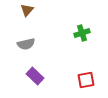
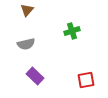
green cross: moved 10 px left, 2 px up
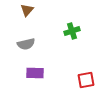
purple rectangle: moved 3 px up; rotated 42 degrees counterclockwise
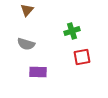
gray semicircle: rotated 30 degrees clockwise
purple rectangle: moved 3 px right, 1 px up
red square: moved 4 px left, 23 px up
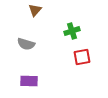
brown triangle: moved 8 px right
purple rectangle: moved 9 px left, 9 px down
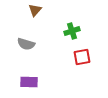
purple rectangle: moved 1 px down
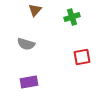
green cross: moved 14 px up
purple rectangle: rotated 12 degrees counterclockwise
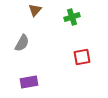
gray semicircle: moved 4 px left, 1 px up; rotated 78 degrees counterclockwise
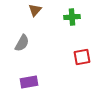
green cross: rotated 14 degrees clockwise
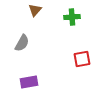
red square: moved 2 px down
